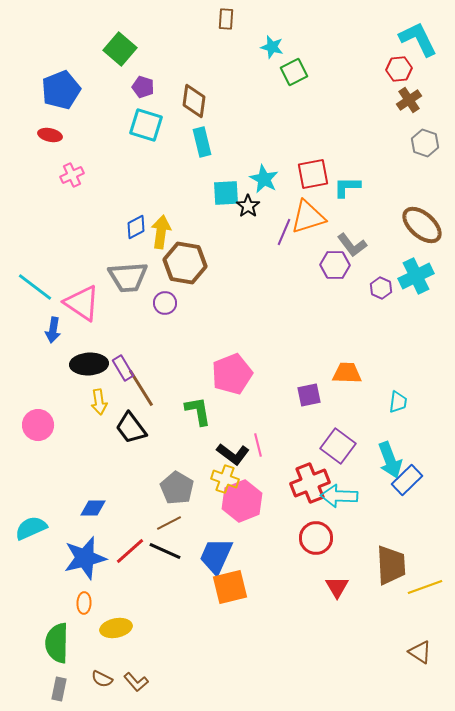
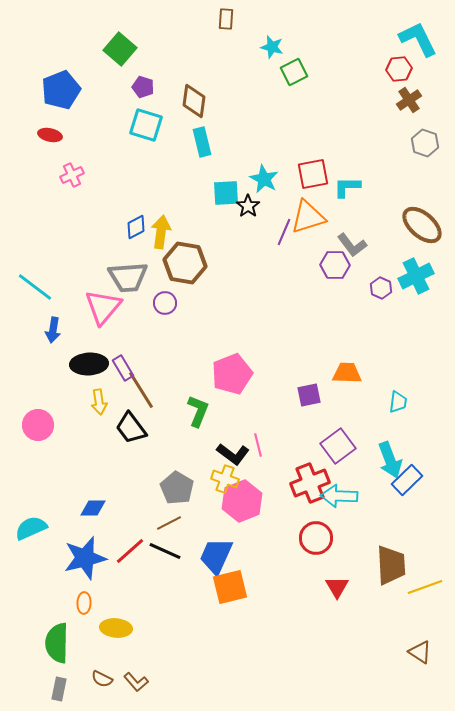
pink triangle at (82, 303): moved 21 px right, 4 px down; rotated 36 degrees clockwise
brown line at (141, 388): moved 2 px down
green L-shape at (198, 411): rotated 32 degrees clockwise
purple square at (338, 446): rotated 16 degrees clockwise
yellow ellipse at (116, 628): rotated 16 degrees clockwise
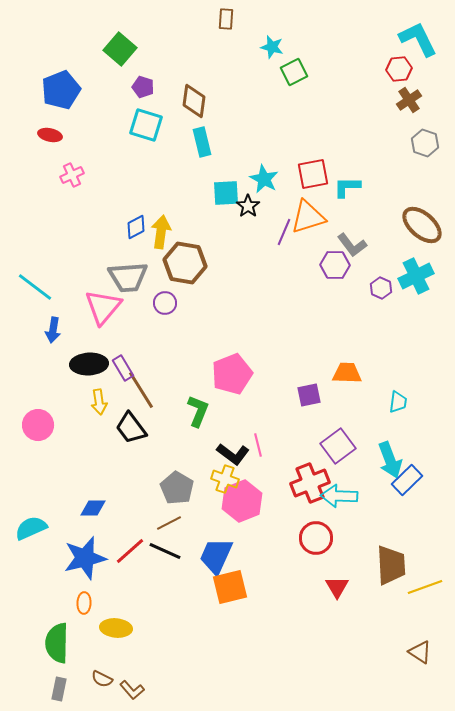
brown L-shape at (136, 682): moved 4 px left, 8 px down
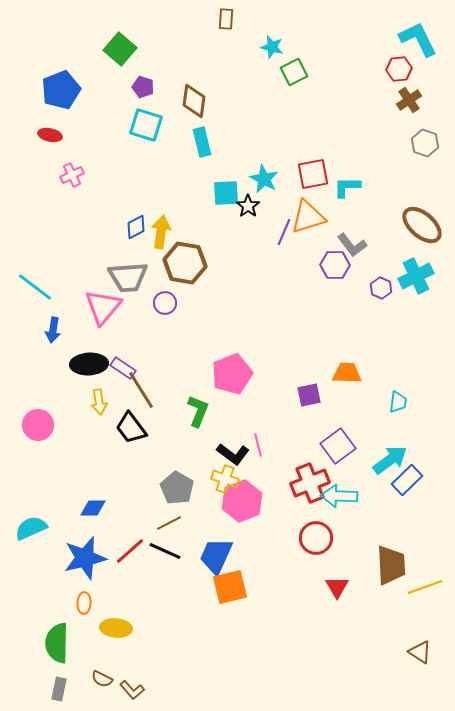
purple rectangle at (123, 368): rotated 25 degrees counterclockwise
cyan arrow at (390, 460): rotated 105 degrees counterclockwise
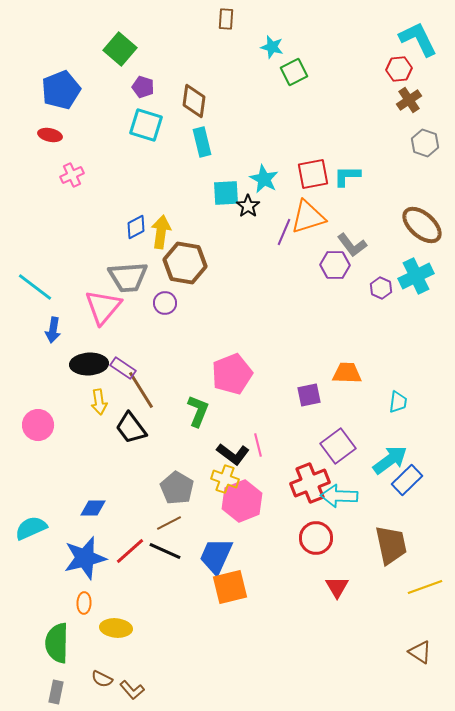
cyan L-shape at (347, 187): moved 11 px up
brown trapezoid at (391, 565): moved 20 px up; rotated 9 degrees counterclockwise
gray rectangle at (59, 689): moved 3 px left, 3 px down
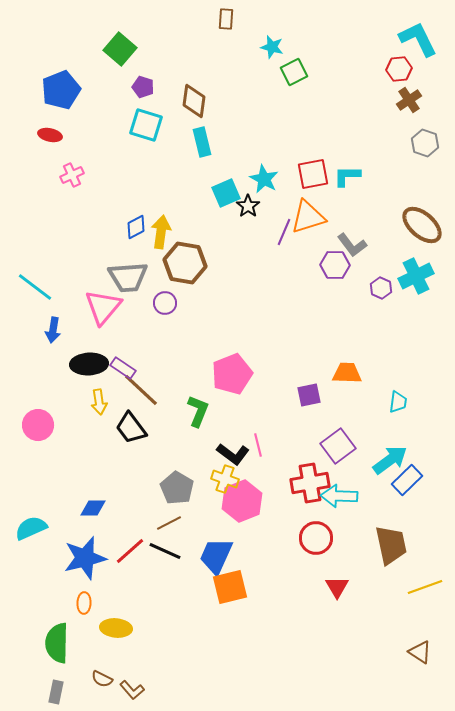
cyan square at (226, 193): rotated 20 degrees counterclockwise
brown line at (141, 390): rotated 15 degrees counterclockwise
red cross at (310, 483): rotated 12 degrees clockwise
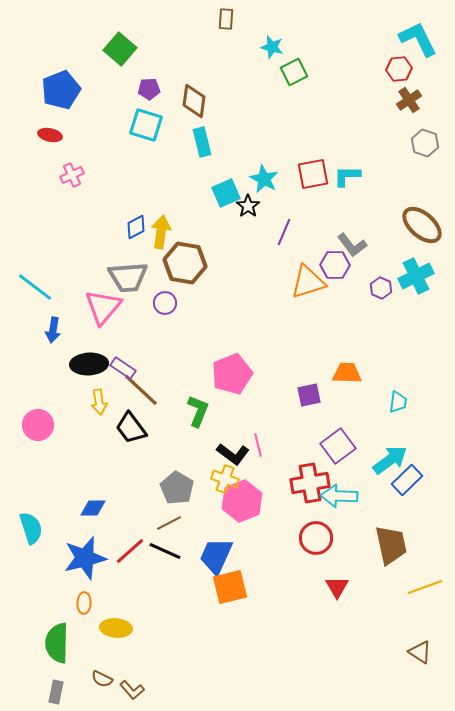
purple pentagon at (143, 87): moved 6 px right, 2 px down; rotated 20 degrees counterclockwise
orange triangle at (308, 217): moved 65 px down
cyan semicircle at (31, 528): rotated 96 degrees clockwise
